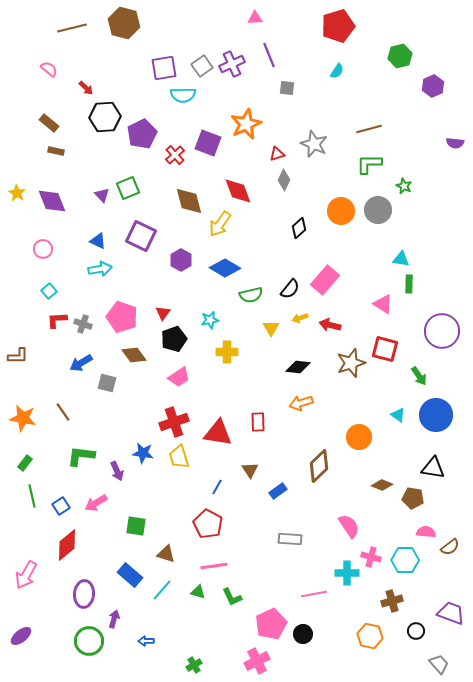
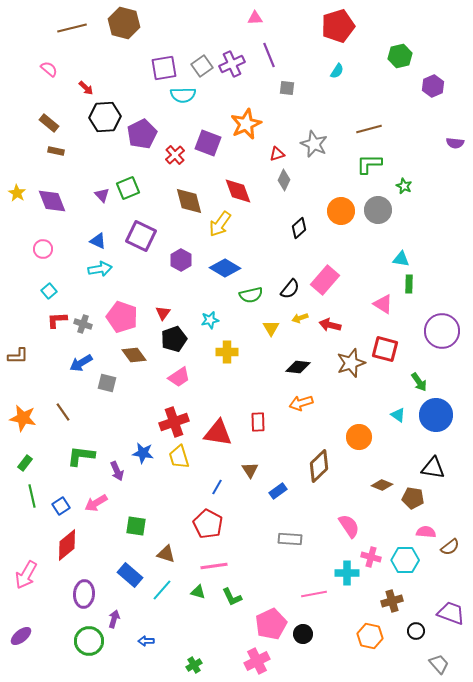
green arrow at (419, 376): moved 6 px down
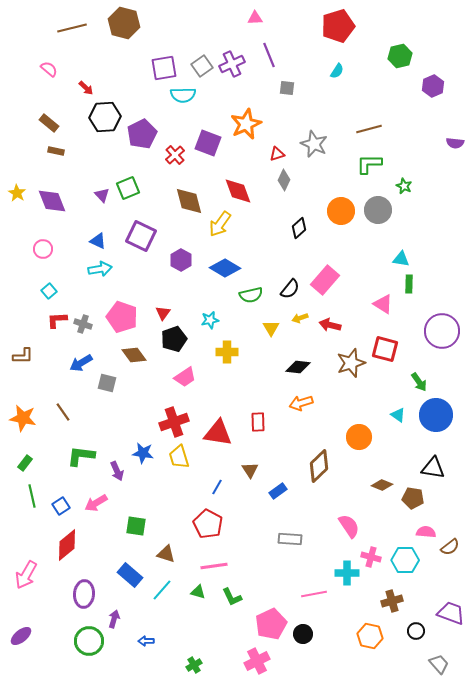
brown L-shape at (18, 356): moved 5 px right
pink trapezoid at (179, 377): moved 6 px right
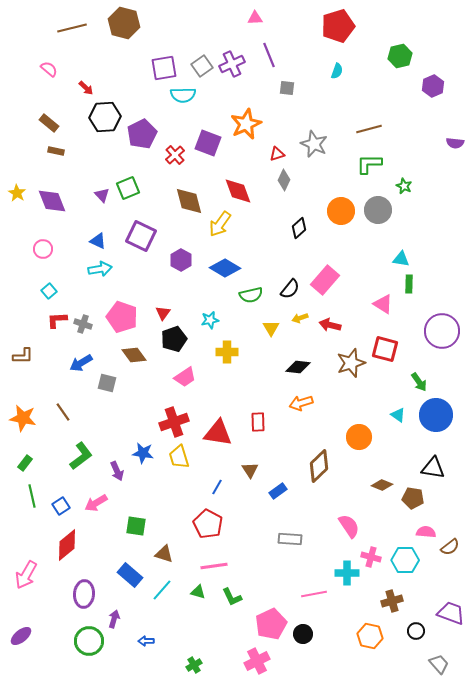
cyan semicircle at (337, 71): rotated 14 degrees counterclockwise
green L-shape at (81, 456): rotated 136 degrees clockwise
brown triangle at (166, 554): moved 2 px left
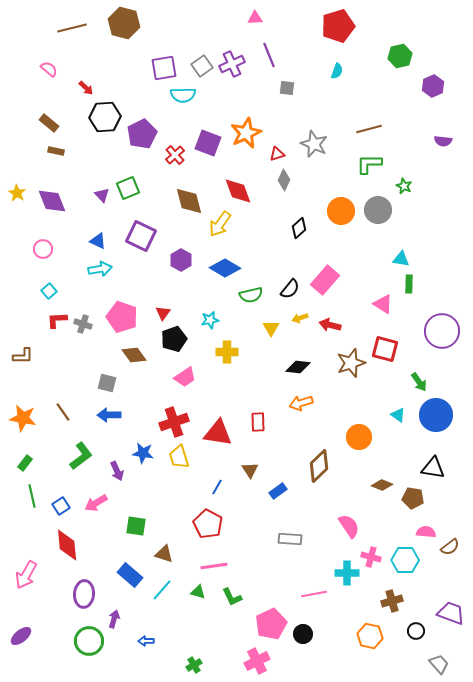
orange star at (246, 124): moved 9 px down
purple semicircle at (455, 143): moved 12 px left, 2 px up
blue arrow at (81, 363): moved 28 px right, 52 px down; rotated 30 degrees clockwise
red diamond at (67, 545): rotated 56 degrees counterclockwise
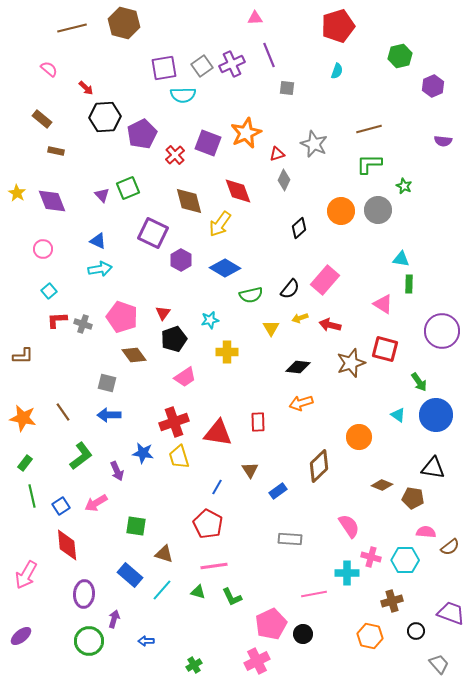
brown rectangle at (49, 123): moved 7 px left, 4 px up
purple square at (141, 236): moved 12 px right, 3 px up
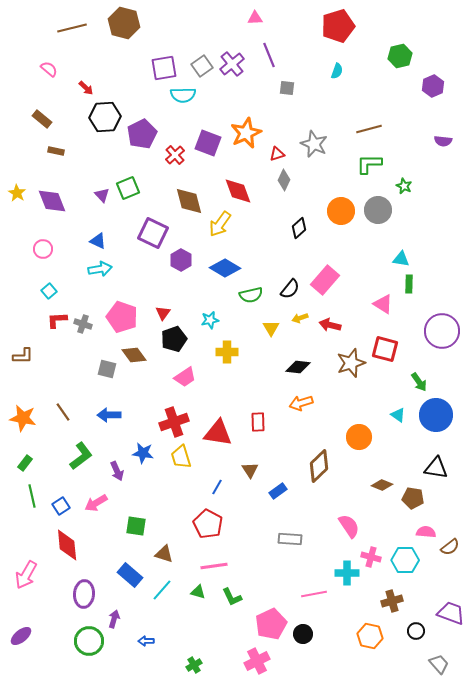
purple cross at (232, 64): rotated 15 degrees counterclockwise
gray square at (107, 383): moved 14 px up
yellow trapezoid at (179, 457): moved 2 px right
black triangle at (433, 468): moved 3 px right
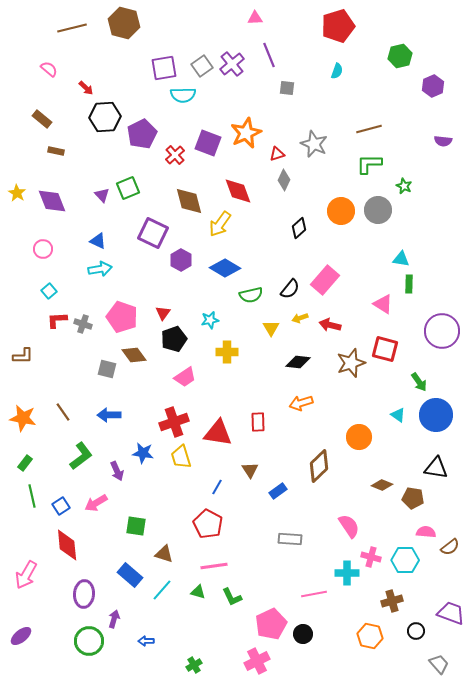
black diamond at (298, 367): moved 5 px up
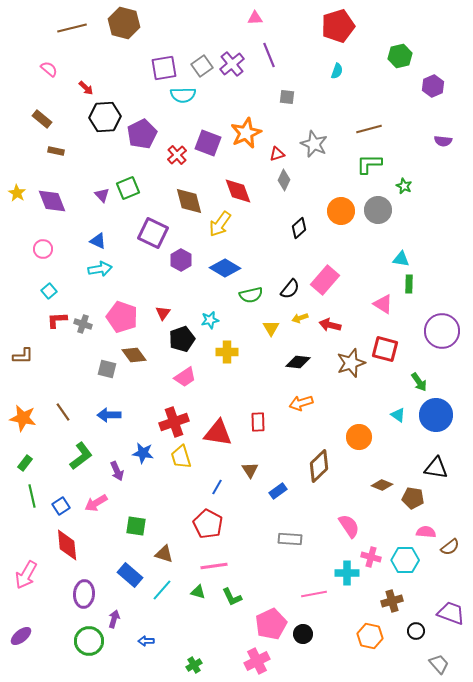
gray square at (287, 88): moved 9 px down
red cross at (175, 155): moved 2 px right
black pentagon at (174, 339): moved 8 px right
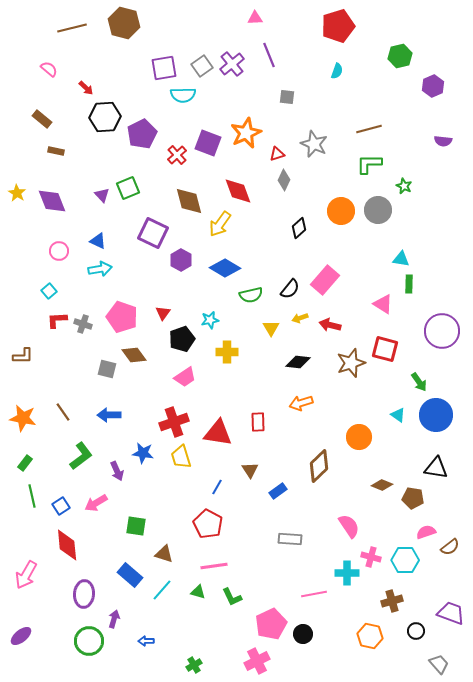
pink circle at (43, 249): moved 16 px right, 2 px down
pink semicircle at (426, 532): rotated 24 degrees counterclockwise
